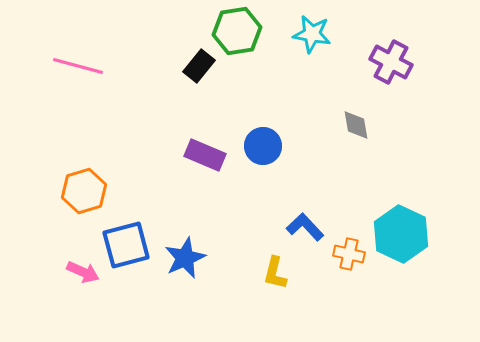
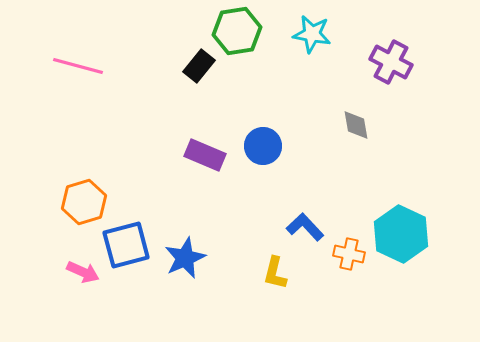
orange hexagon: moved 11 px down
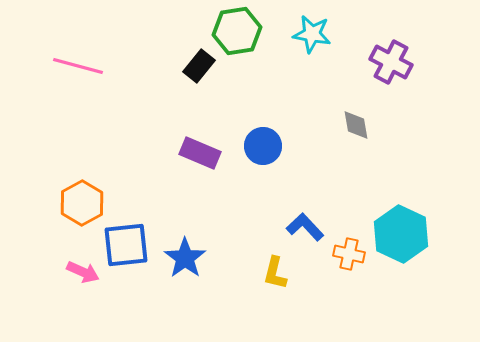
purple rectangle: moved 5 px left, 2 px up
orange hexagon: moved 2 px left, 1 px down; rotated 12 degrees counterclockwise
blue square: rotated 9 degrees clockwise
blue star: rotated 12 degrees counterclockwise
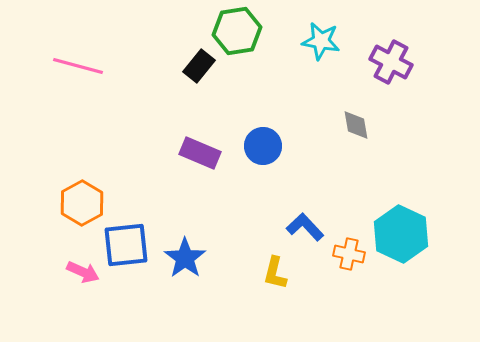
cyan star: moved 9 px right, 7 px down
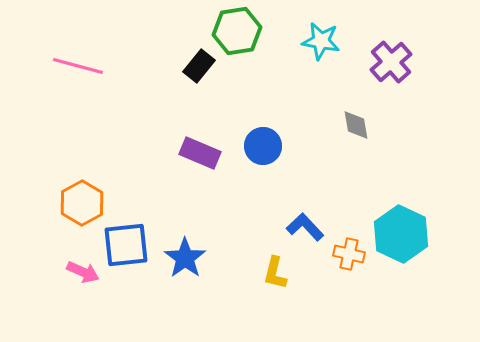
purple cross: rotated 21 degrees clockwise
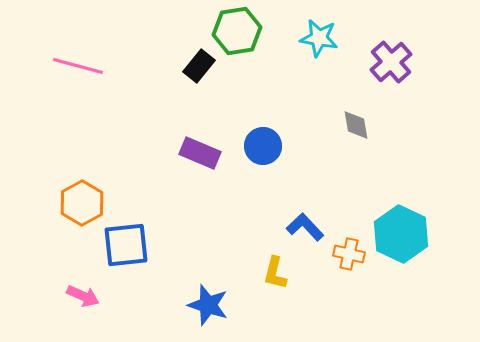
cyan star: moved 2 px left, 3 px up
blue star: moved 23 px right, 47 px down; rotated 18 degrees counterclockwise
pink arrow: moved 24 px down
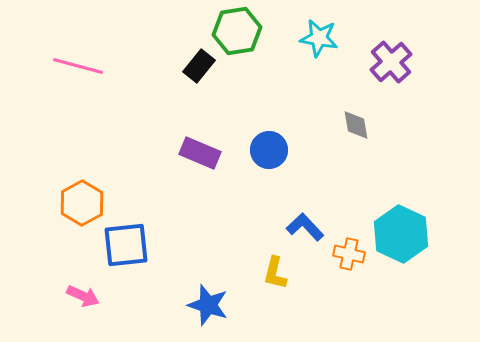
blue circle: moved 6 px right, 4 px down
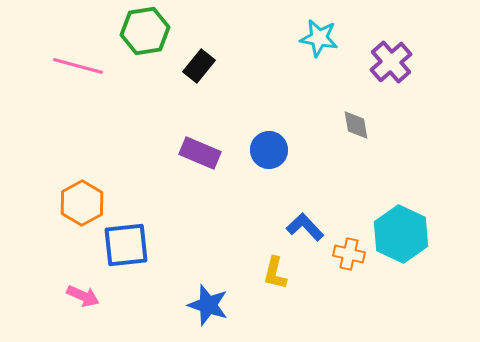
green hexagon: moved 92 px left
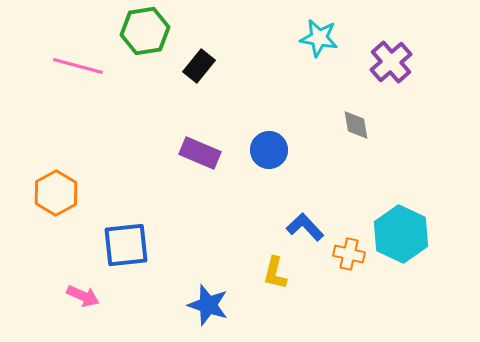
orange hexagon: moved 26 px left, 10 px up
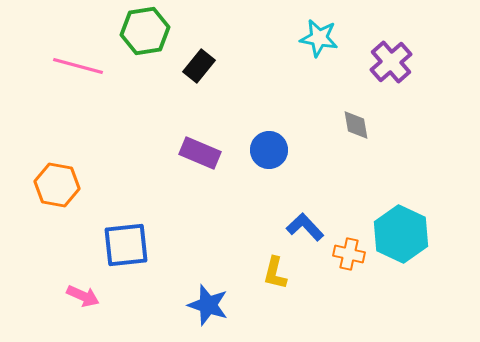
orange hexagon: moved 1 px right, 8 px up; rotated 21 degrees counterclockwise
